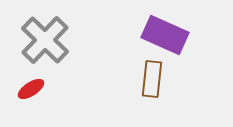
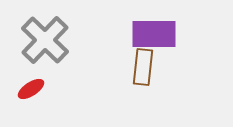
purple rectangle: moved 11 px left, 1 px up; rotated 24 degrees counterclockwise
brown rectangle: moved 9 px left, 12 px up
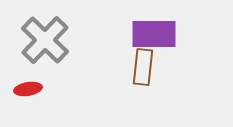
red ellipse: moved 3 px left; rotated 24 degrees clockwise
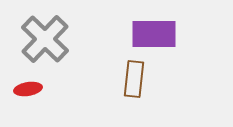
gray cross: moved 1 px up
brown rectangle: moved 9 px left, 12 px down
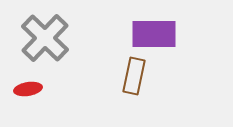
gray cross: moved 1 px up
brown rectangle: moved 3 px up; rotated 6 degrees clockwise
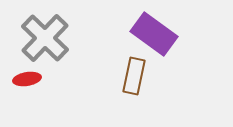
purple rectangle: rotated 36 degrees clockwise
red ellipse: moved 1 px left, 10 px up
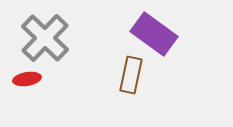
brown rectangle: moved 3 px left, 1 px up
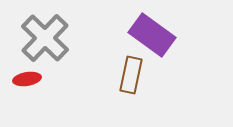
purple rectangle: moved 2 px left, 1 px down
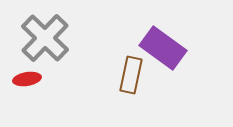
purple rectangle: moved 11 px right, 13 px down
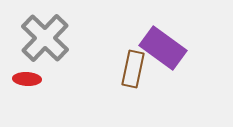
brown rectangle: moved 2 px right, 6 px up
red ellipse: rotated 12 degrees clockwise
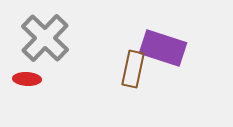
purple rectangle: rotated 18 degrees counterclockwise
